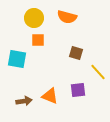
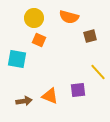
orange semicircle: moved 2 px right
orange square: moved 1 px right; rotated 24 degrees clockwise
brown square: moved 14 px right, 17 px up; rotated 32 degrees counterclockwise
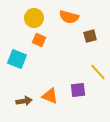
cyan square: rotated 12 degrees clockwise
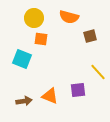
orange square: moved 2 px right, 1 px up; rotated 16 degrees counterclockwise
cyan square: moved 5 px right
